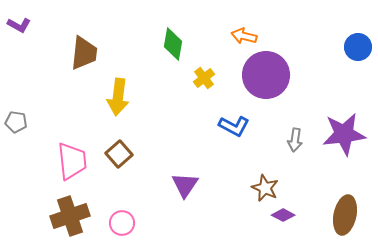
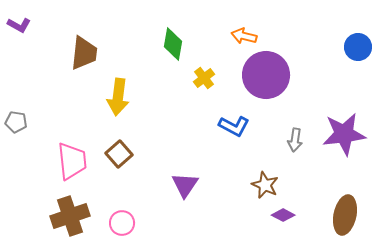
brown star: moved 3 px up
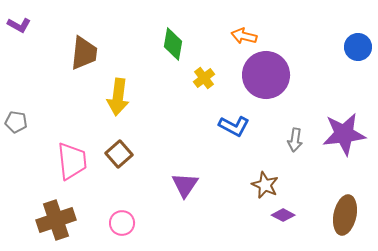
brown cross: moved 14 px left, 4 px down
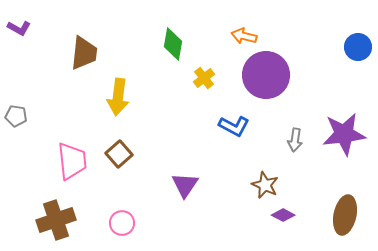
purple L-shape: moved 3 px down
gray pentagon: moved 6 px up
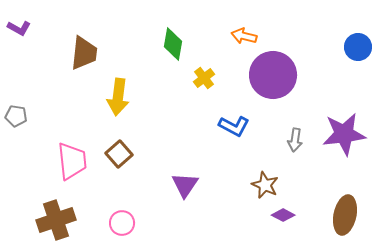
purple circle: moved 7 px right
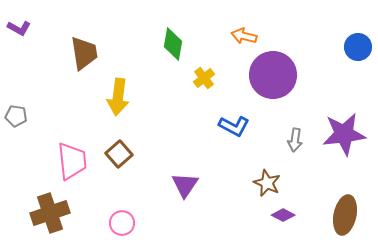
brown trapezoid: rotated 15 degrees counterclockwise
brown star: moved 2 px right, 2 px up
brown cross: moved 6 px left, 7 px up
